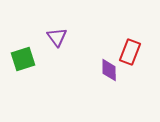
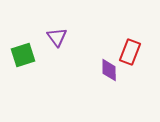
green square: moved 4 px up
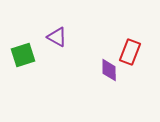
purple triangle: rotated 25 degrees counterclockwise
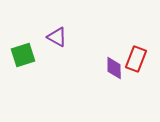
red rectangle: moved 6 px right, 7 px down
purple diamond: moved 5 px right, 2 px up
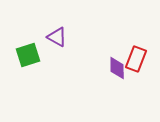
green square: moved 5 px right
purple diamond: moved 3 px right
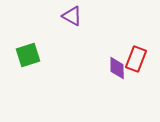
purple triangle: moved 15 px right, 21 px up
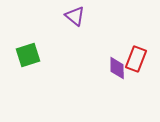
purple triangle: moved 3 px right; rotated 10 degrees clockwise
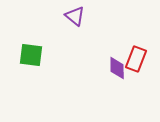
green square: moved 3 px right; rotated 25 degrees clockwise
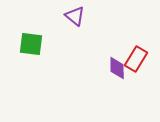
green square: moved 11 px up
red rectangle: rotated 10 degrees clockwise
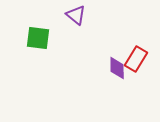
purple triangle: moved 1 px right, 1 px up
green square: moved 7 px right, 6 px up
